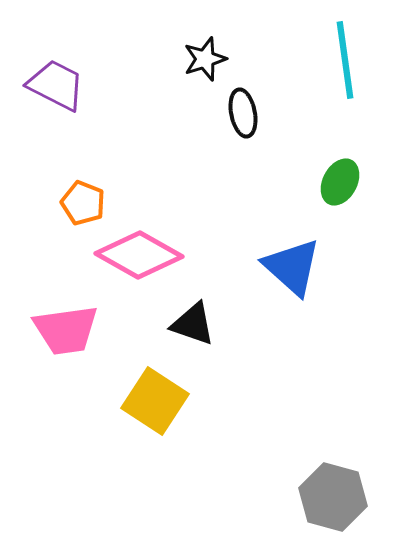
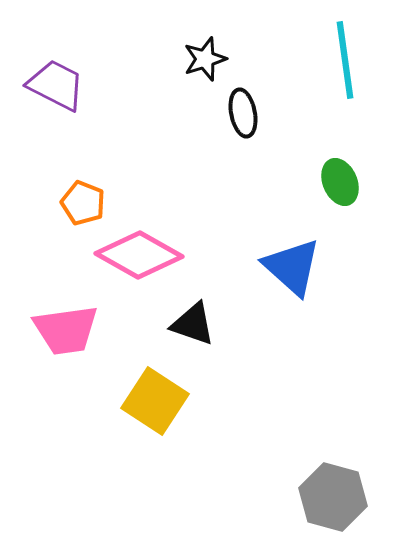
green ellipse: rotated 51 degrees counterclockwise
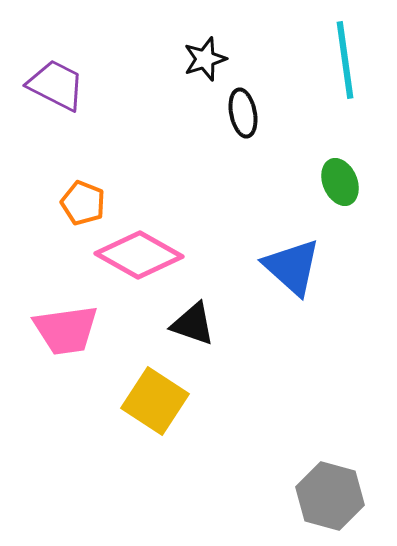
gray hexagon: moved 3 px left, 1 px up
